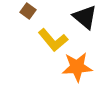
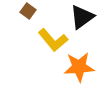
black triangle: moved 3 px left; rotated 44 degrees clockwise
orange star: moved 2 px right
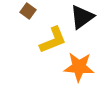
yellow L-shape: rotated 72 degrees counterclockwise
orange star: rotated 8 degrees clockwise
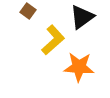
yellow L-shape: rotated 20 degrees counterclockwise
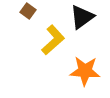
orange star: moved 6 px right, 4 px down
